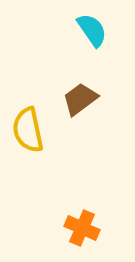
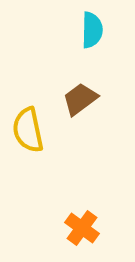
cyan semicircle: rotated 36 degrees clockwise
orange cross: rotated 12 degrees clockwise
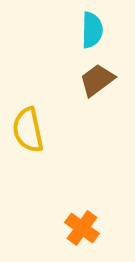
brown trapezoid: moved 17 px right, 19 px up
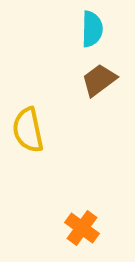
cyan semicircle: moved 1 px up
brown trapezoid: moved 2 px right
